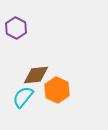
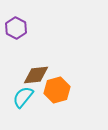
orange hexagon: rotated 20 degrees clockwise
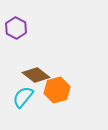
brown diamond: rotated 44 degrees clockwise
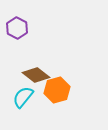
purple hexagon: moved 1 px right
